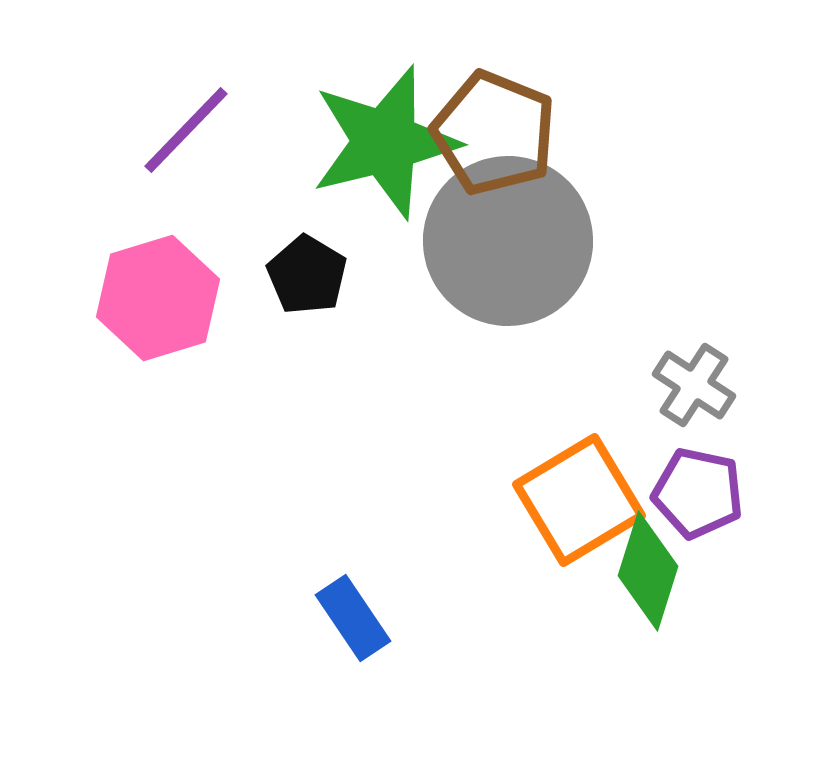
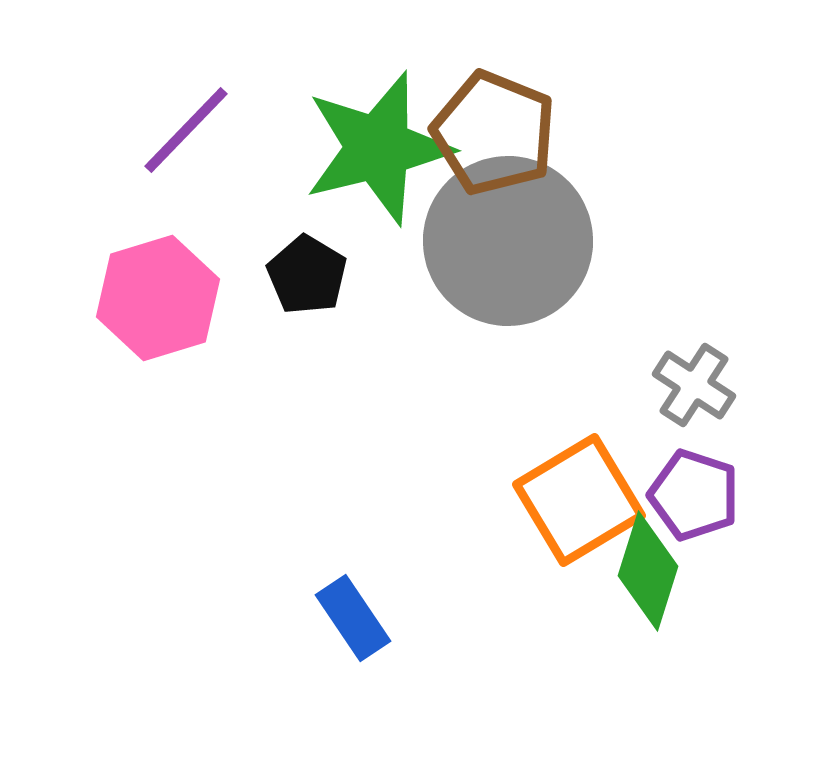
green star: moved 7 px left, 6 px down
purple pentagon: moved 4 px left, 2 px down; rotated 6 degrees clockwise
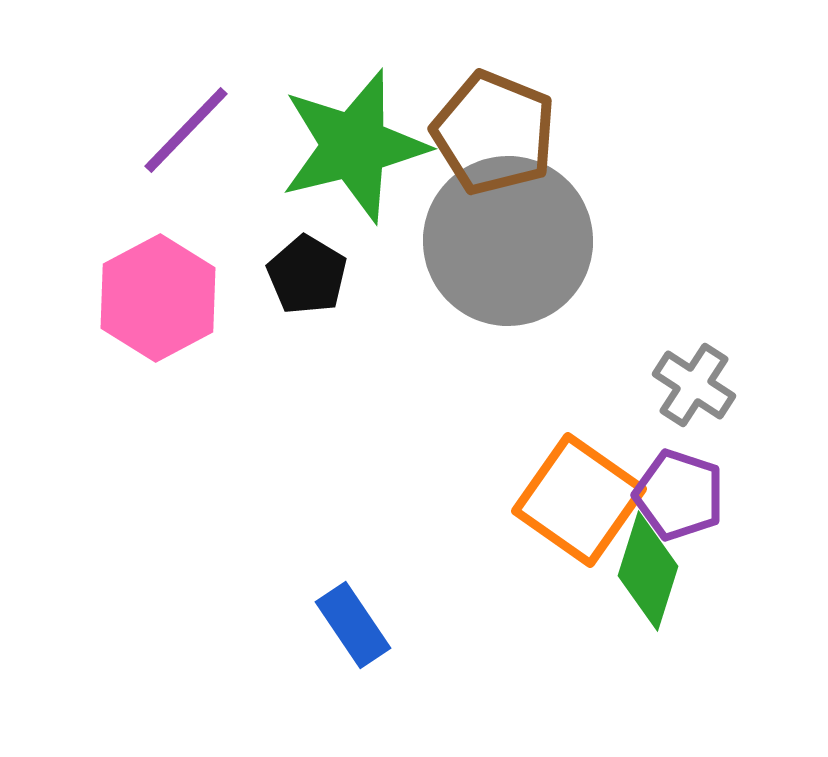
green star: moved 24 px left, 2 px up
pink hexagon: rotated 11 degrees counterclockwise
purple pentagon: moved 15 px left
orange square: rotated 24 degrees counterclockwise
blue rectangle: moved 7 px down
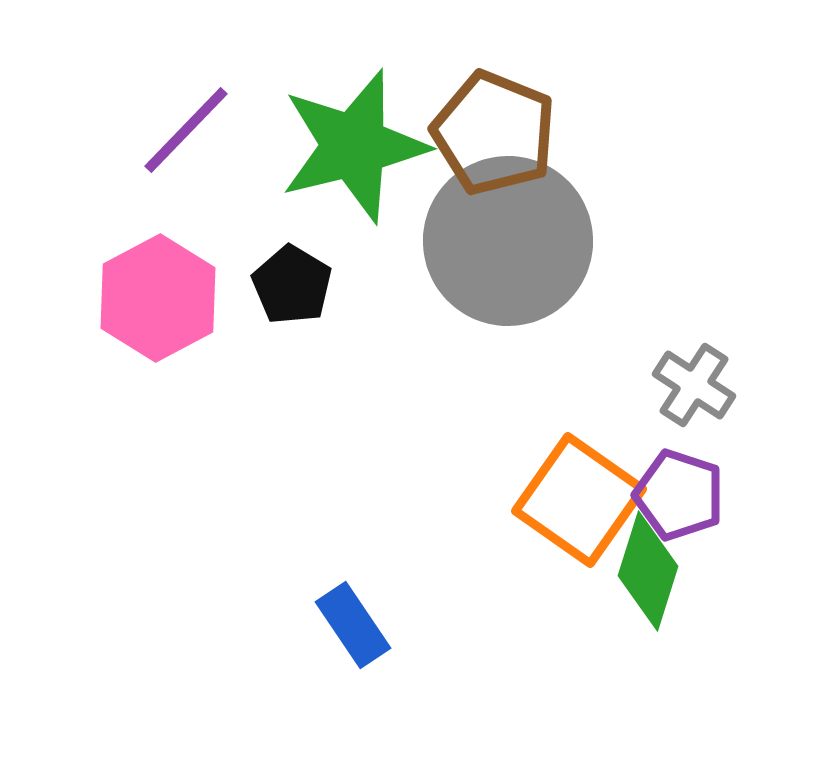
black pentagon: moved 15 px left, 10 px down
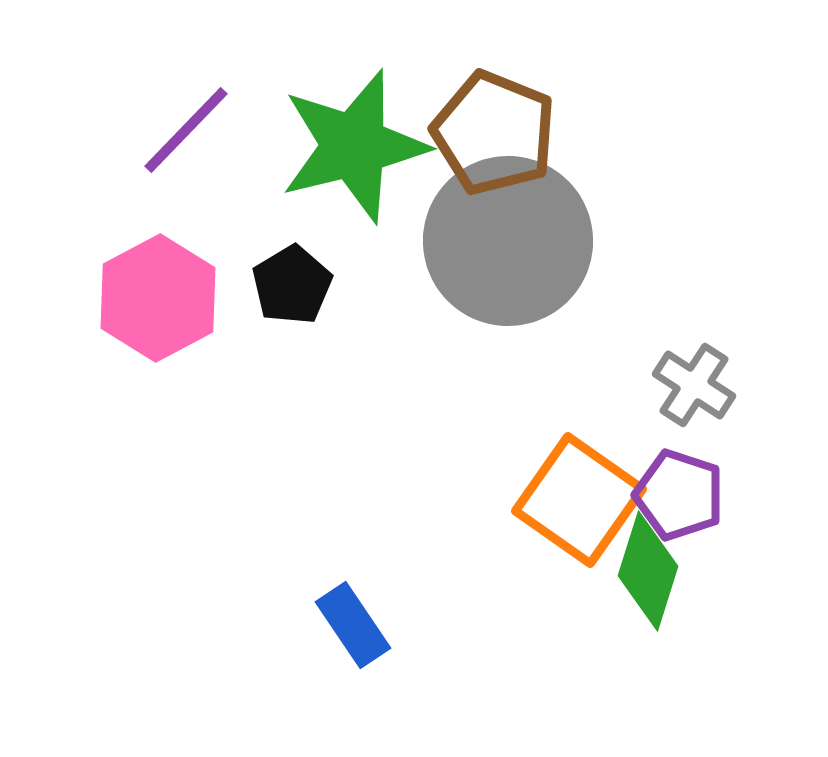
black pentagon: rotated 10 degrees clockwise
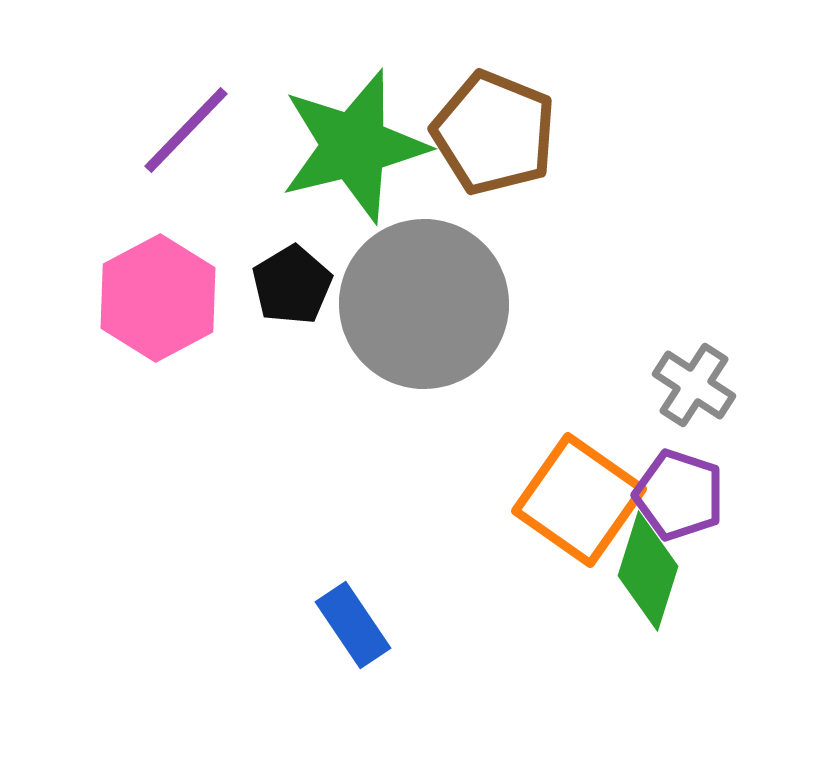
gray circle: moved 84 px left, 63 px down
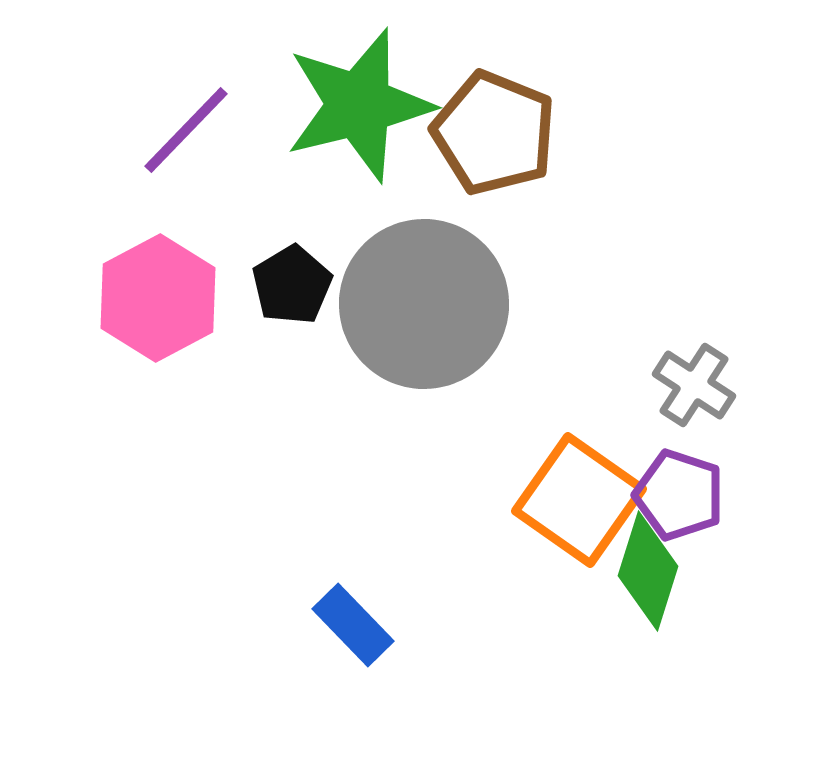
green star: moved 5 px right, 41 px up
blue rectangle: rotated 10 degrees counterclockwise
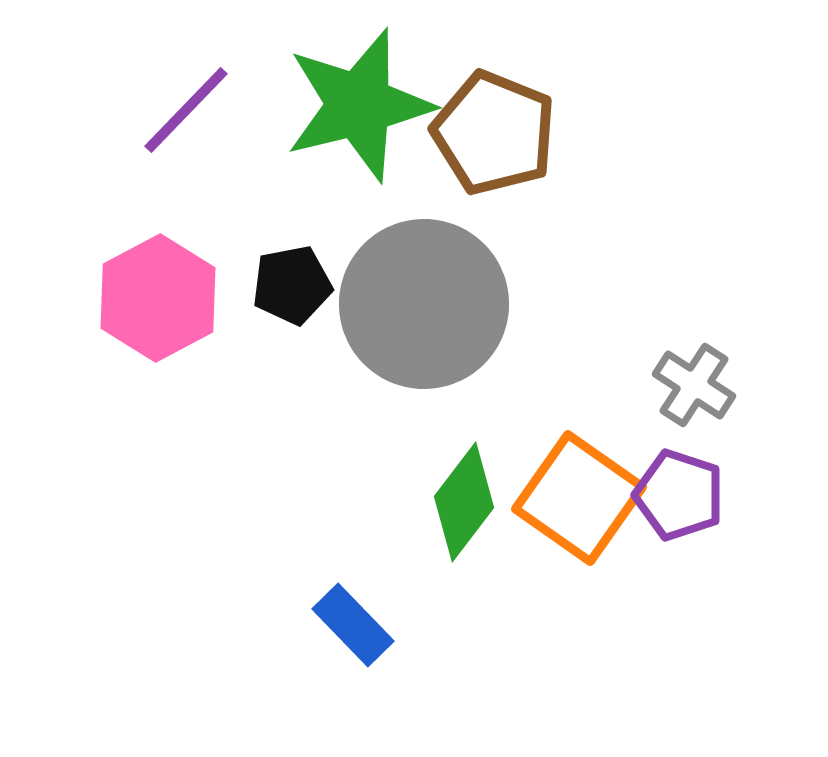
purple line: moved 20 px up
black pentagon: rotated 20 degrees clockwise
orange square: moved 2 px up
green diamond: moved 184 px left, 69 px up; rotated 20 degrees clockwise
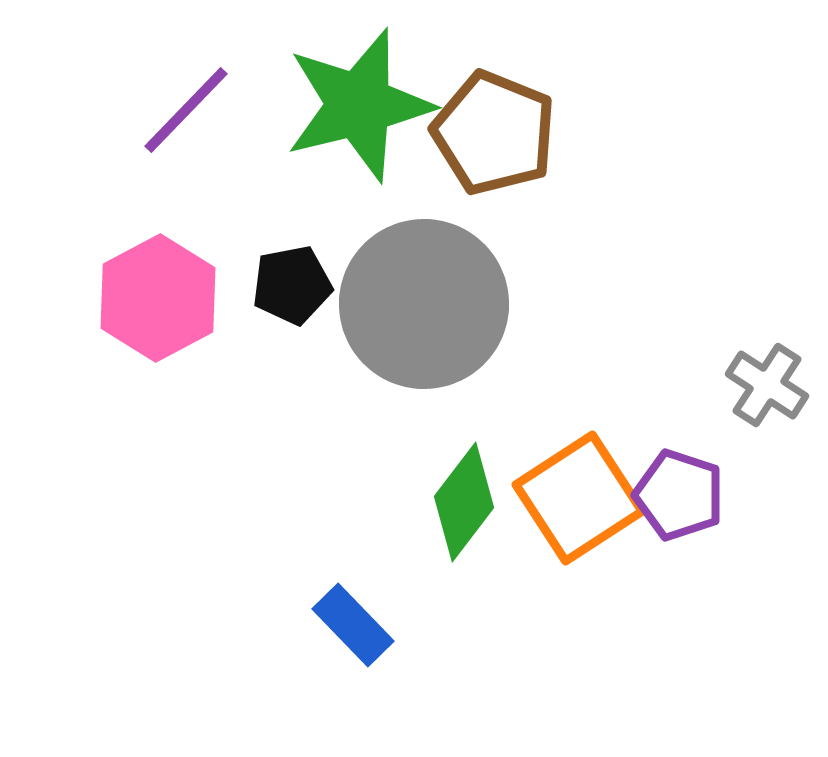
gray cross: moved 73 px right
orange square: rotated 22 degrees clockwise
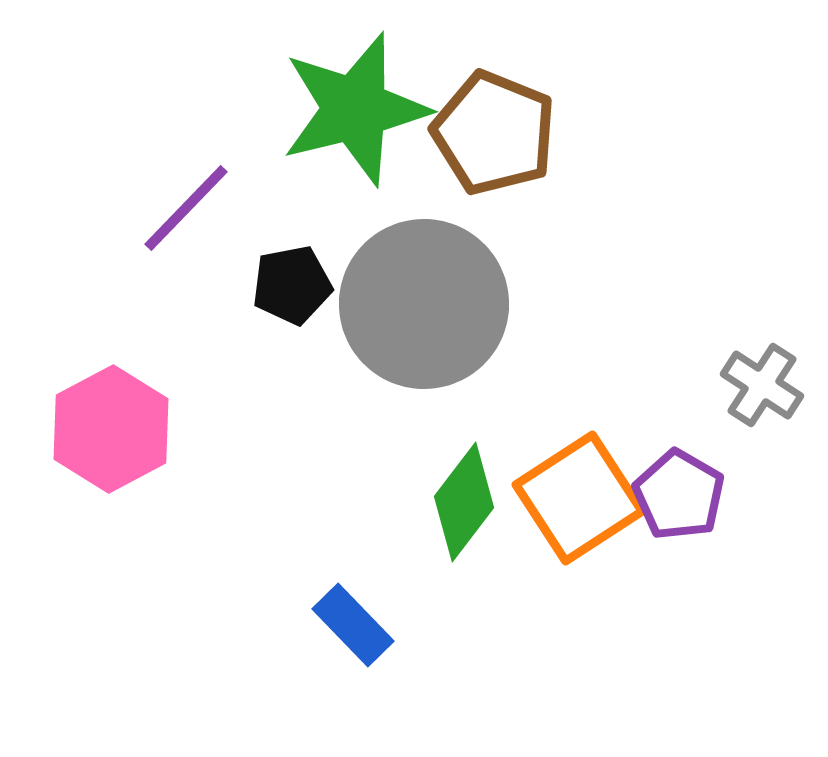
green star: moved 4 px left, 4 px down
purple line: moved 98 px down
pink hexagon: moved 47 px left, 131 px down
gray cross: moved 5 px left
purple pentagon: rotated 12 degrees clockwise
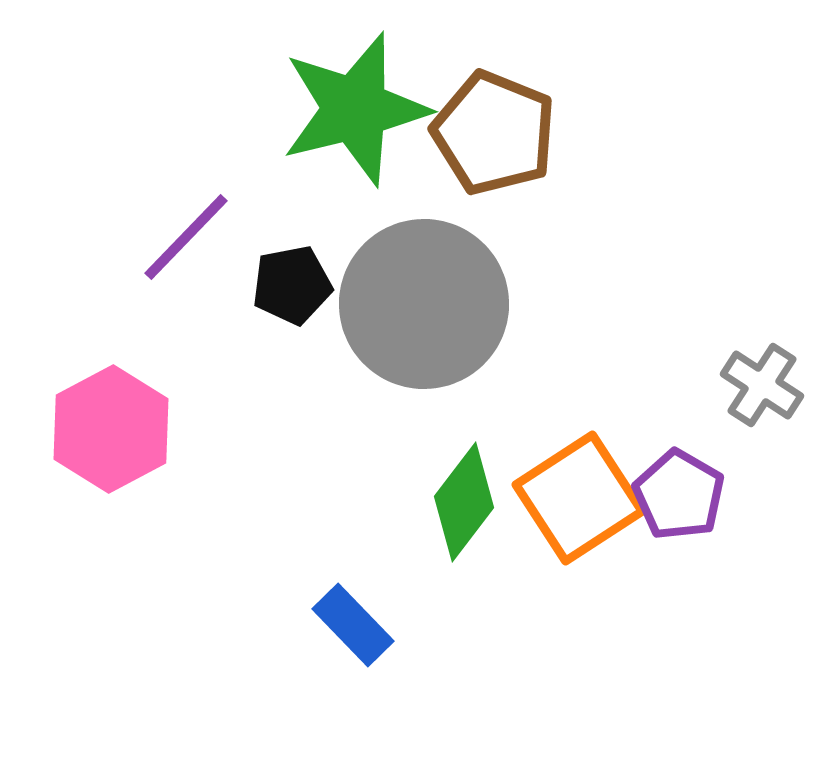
purple line: moved 29 px down
